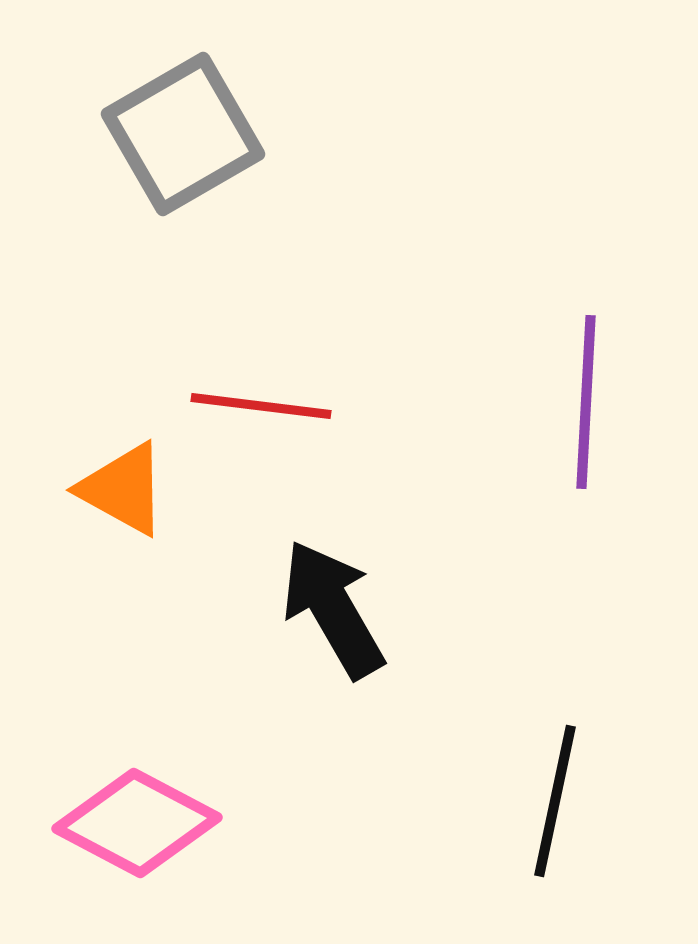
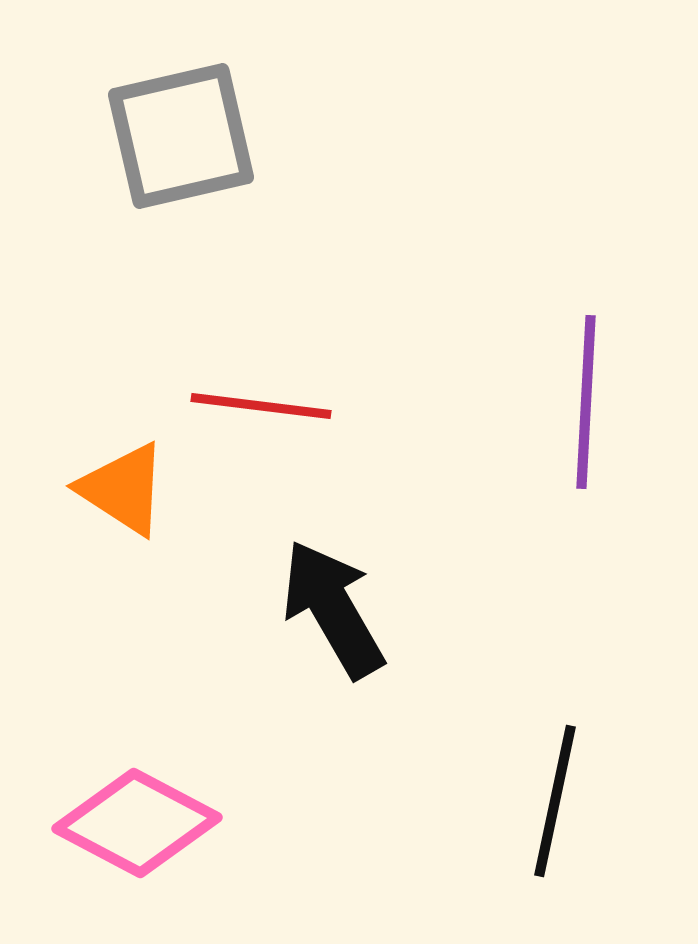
gray square: moved 2 px left, 2 px down; rotated 17 degrees clockwise
orange triangle: rotated 4 degrees clockwise
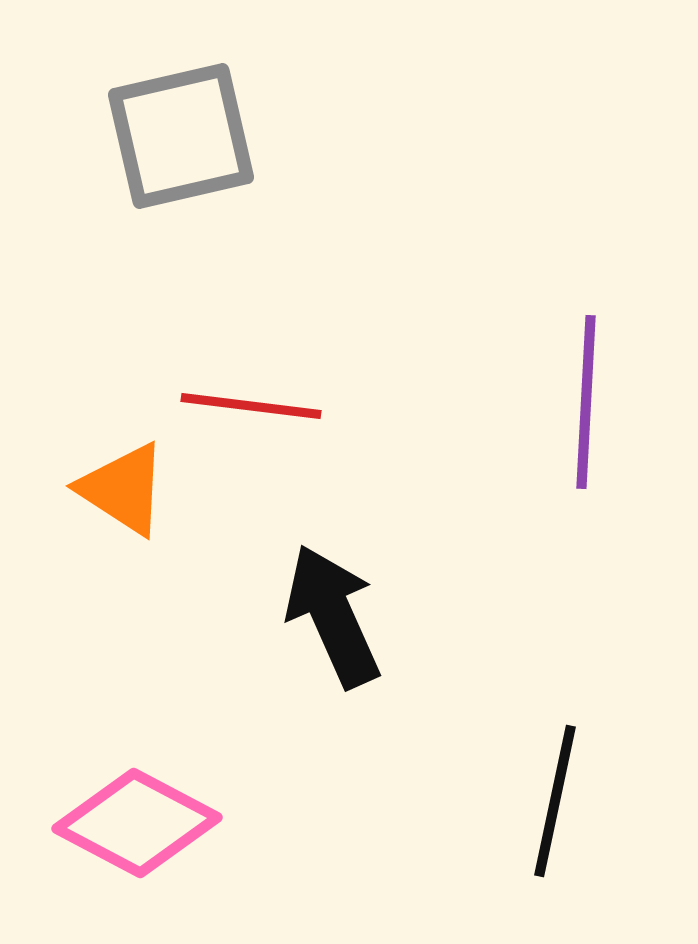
red line: moved 10 px left
black arrow: moved 7 px down; rotated 6 degrees clockwise
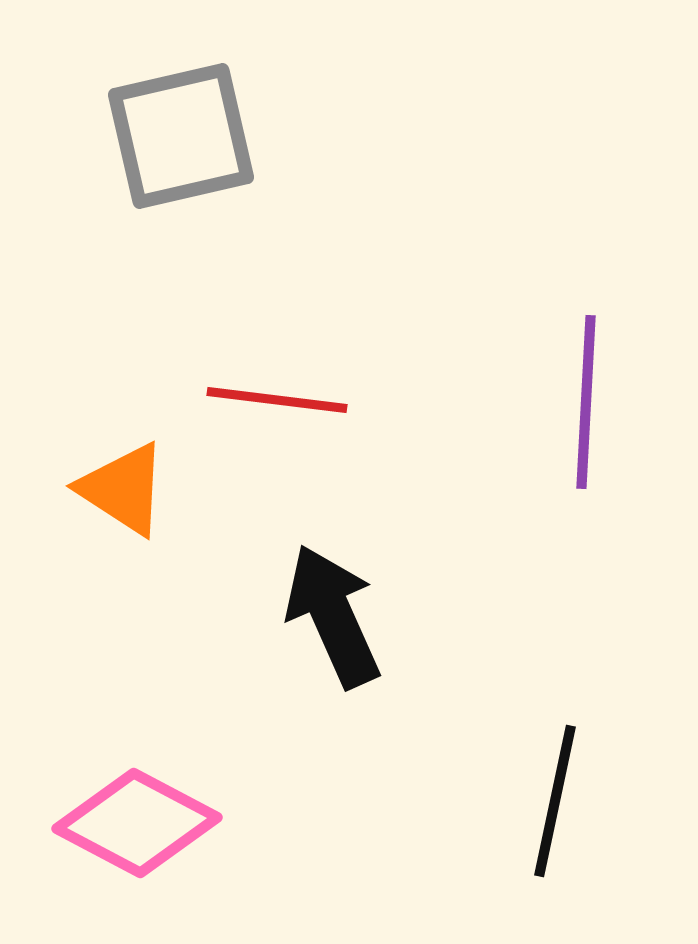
red line: moved 26 px right, 6 px up
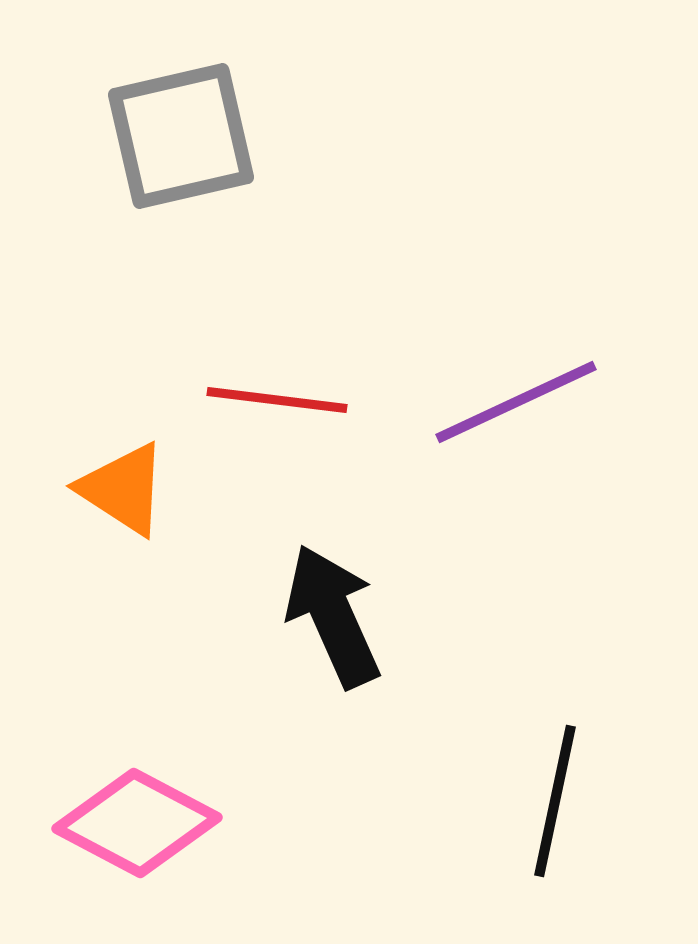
purple line: moved 70 px left; rotated 62 degrees clockwise
